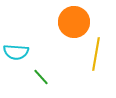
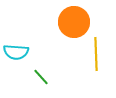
yellow line: rotated 12 degrees counterclockwise
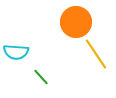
orange circle: moved 2 px right
yellow line: rotated 32 degrees counterclockwise
